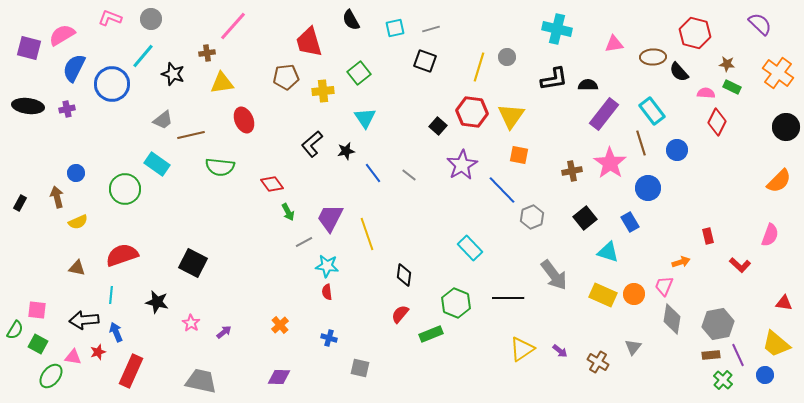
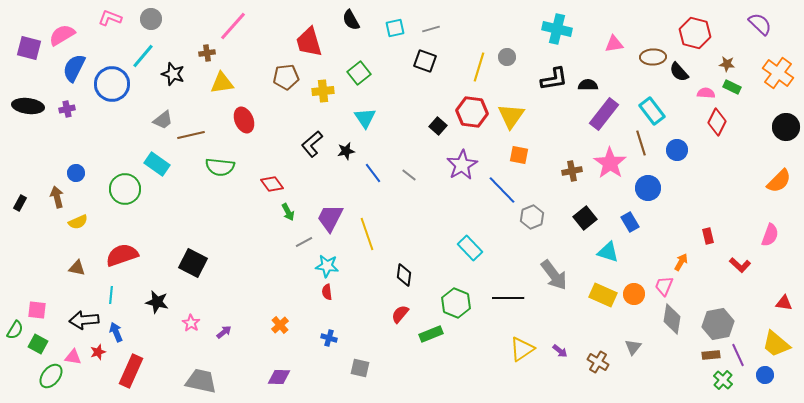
orange arrow at (681, 262): rotated 42 degrees counterclockwise
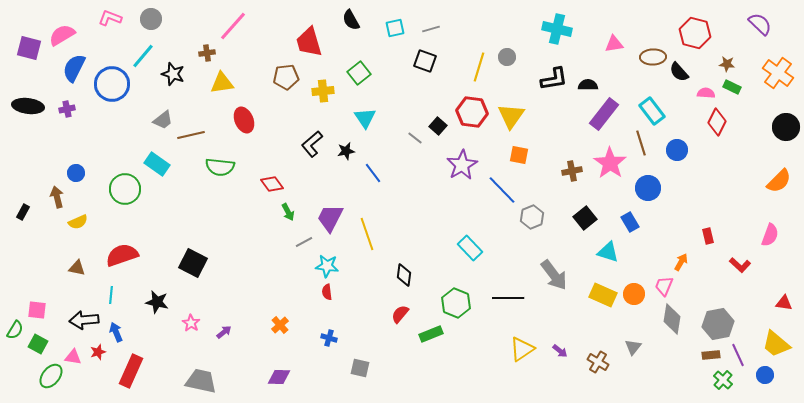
gray line at (409, 175): moved 6 px right, 37 px up
black rectangle at (20, 203): moved 3 px right, 9 px down
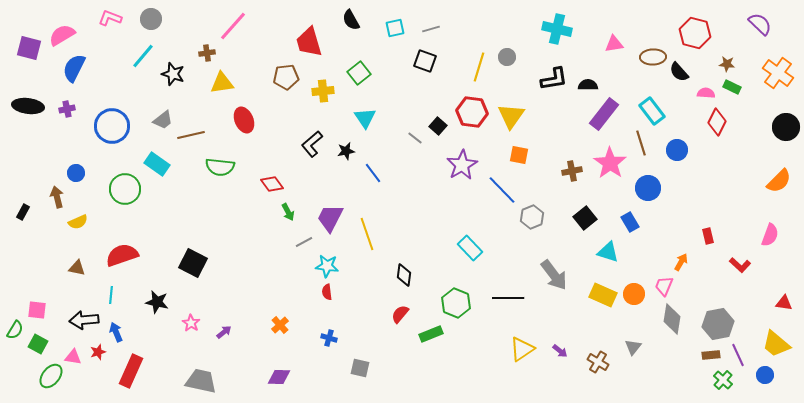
blue circle at (112, 84): moved 42 px down
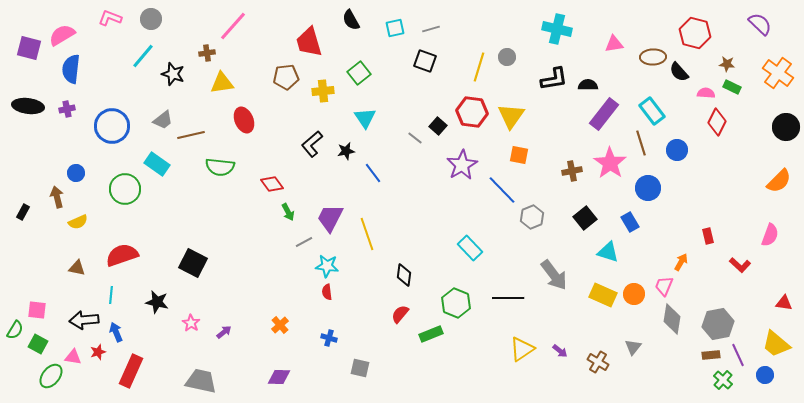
blue semicircle at (74, 68): moved 3 px left, 1 px down; rotated 20 degrees counterclockwise
